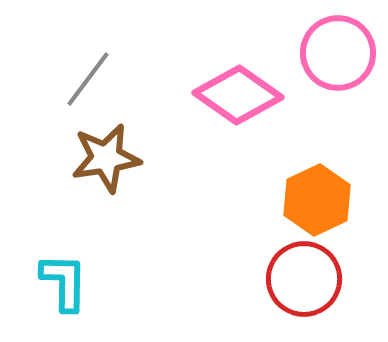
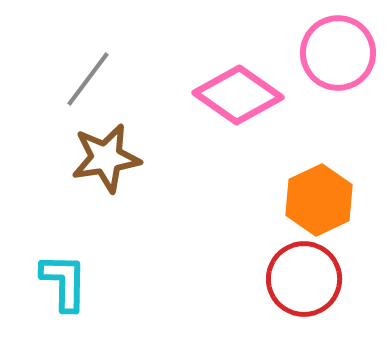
orange hexagon: moved 2 px right
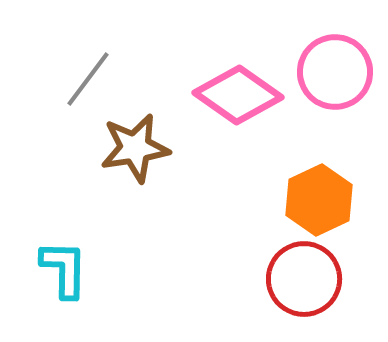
pink circle: moved 3 px left, 19 px down
brown star: moved 29 px right, 10 px up
cyan L-shape: moved 13 px up
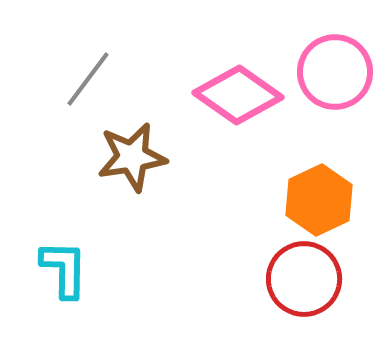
brown star: moved 3 px left, 9 px down
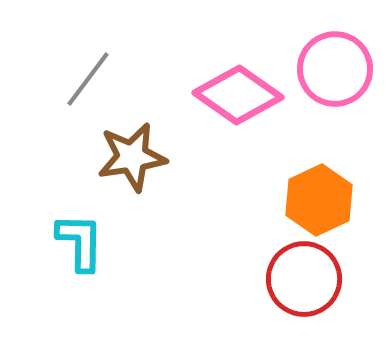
pink circle: moved 3 px up
cyan L-shape: moved 16 px right, 27 px up
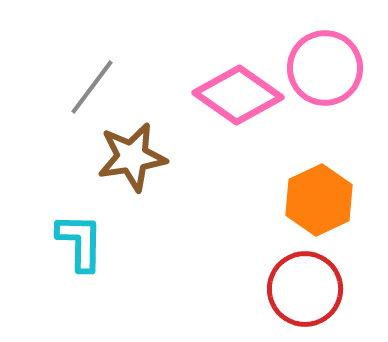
pink circle: moved 10 px left, 1 px up
gray line: moved 4 px right, 8 px down
red circle: moved 1 px right, 10 px down
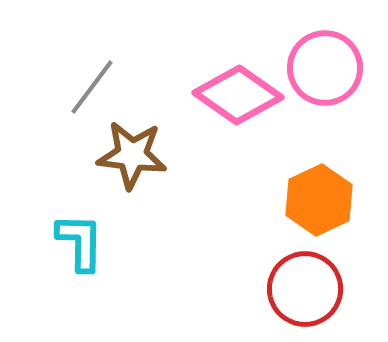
brown star: moved 2 px up; rotated 16 degrees clockwise
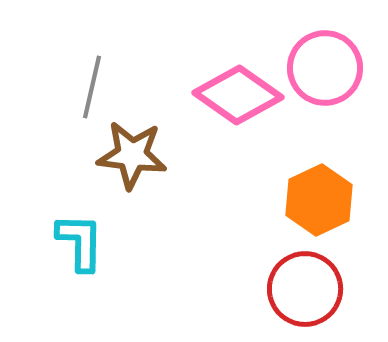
gray line: rotated 24 degrees counterclockwise
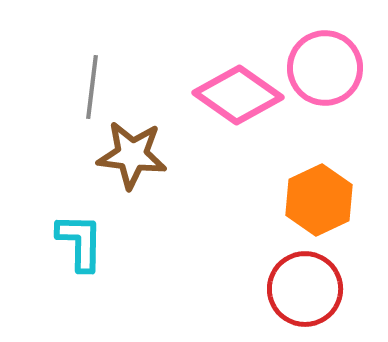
gray line: rotated 6 degrees counterclockwise
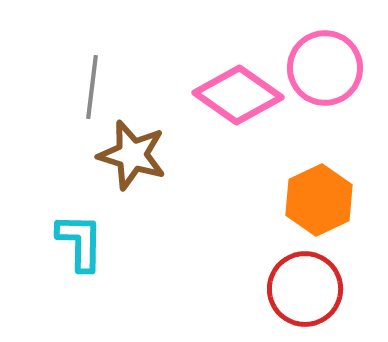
brown star: rotated 10 degrees clockwise
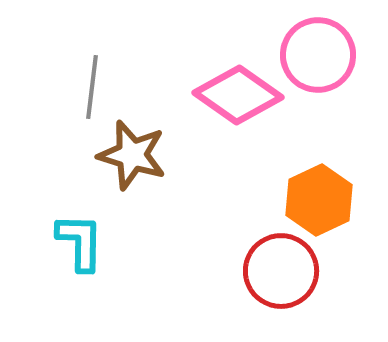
pink circle: moved 7 px left, 13 px up
red circle: moved 24 px left, 18 px up
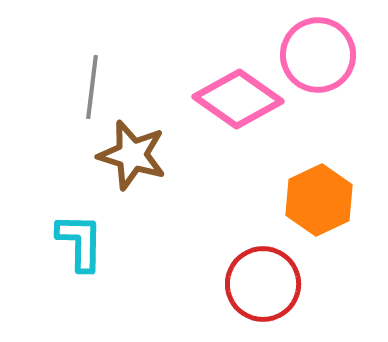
pink diamond: moved 4 px down
red circle: moved 18 px left, 13 px down
